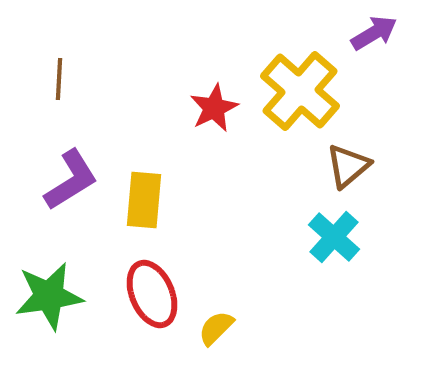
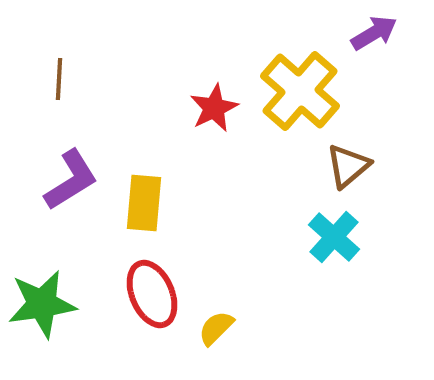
yellow rectangle: moved 3 px down
green star: moved 7 px left, 8 px down
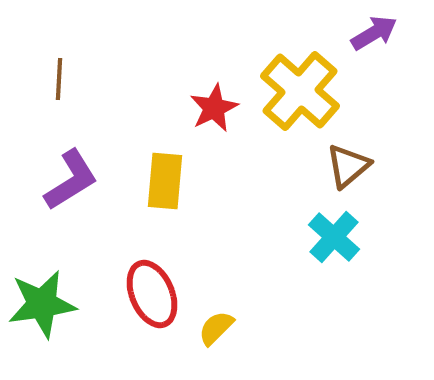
yellow rectangle: moved 21 px right, 22 px up
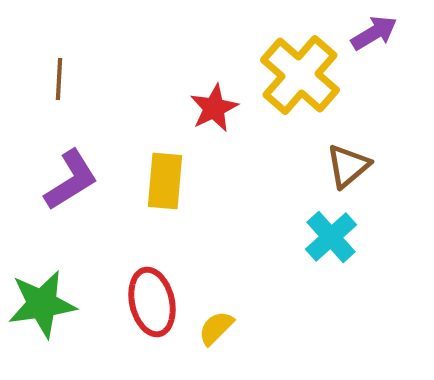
yellow cross: moved 16 px up
cyan cross: moved 3 px left; rotated 6 degrees clockwise
red ellipse: moved 8 px down; rotated 10 degrees clockwise
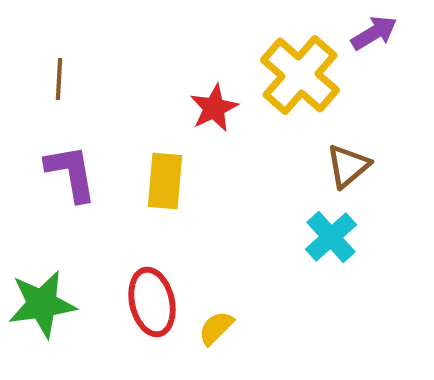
purple L-shape: moved 7 px up; rotated 68 degrees counterclockwise
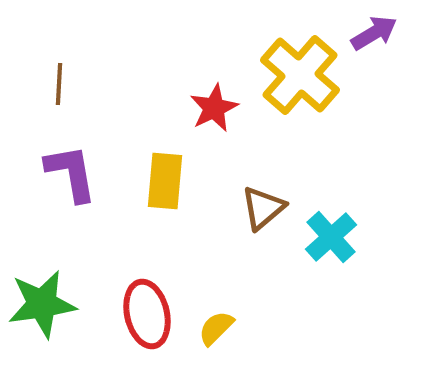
brown line: moved 5 px down
brown triangle: moved 85 px left, 42 px down
red ellipse: moved 5 px left, 12 px down
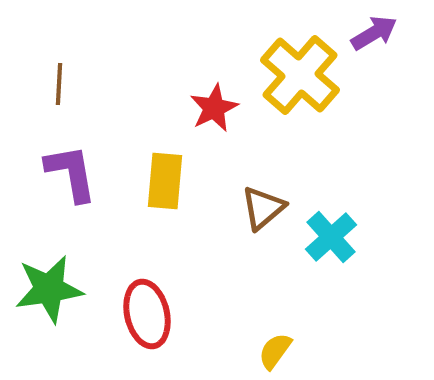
green star: moved 7 px right, 15 px up
yellow semicircle: moved 59 px right, 23 px down; rotated 9 degrees counterclockwise
